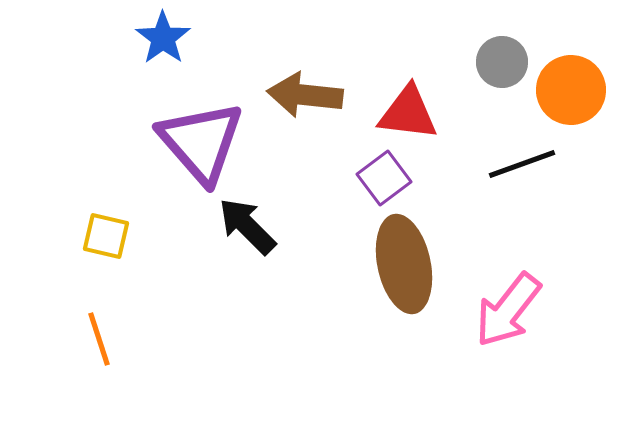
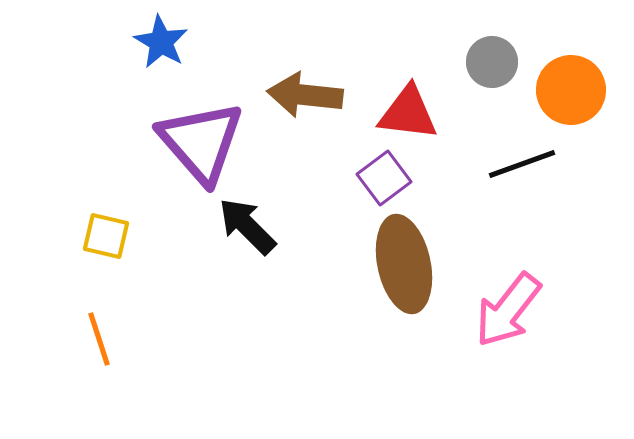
blue star: moved 2 px left, 4 px down; rotated 6 degrees counterclockwise
gray circle: moved 10 px left
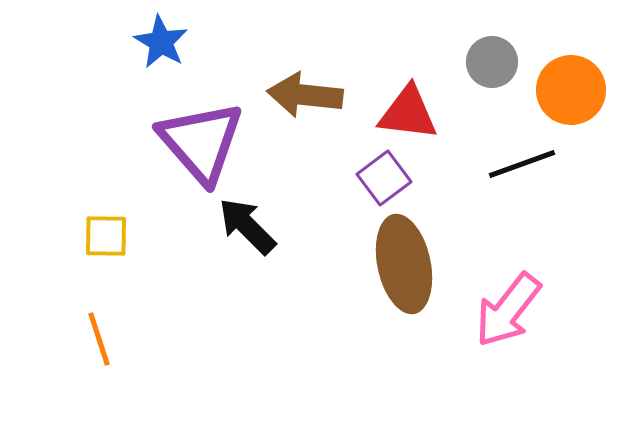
yellow square: rotated 12 degrees counterclockwise
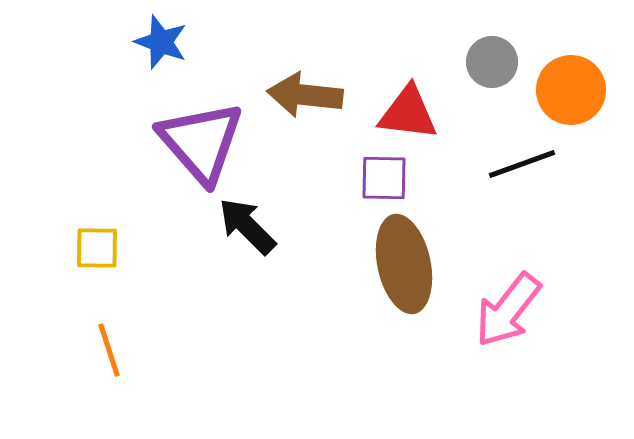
blue star: rotated 10 degrees counterclockwise
purple square: rotated 38 degrees clockwise
yellow square: moved 9 px left, 12 px down
orange line: moved 10 px right, 11 px down
